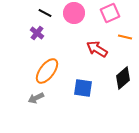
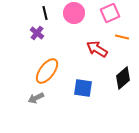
black line: rotated 48 degrees clockwise
orange line: moved 3 px left
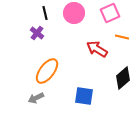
blue square: moved 1 px right, 8 px down
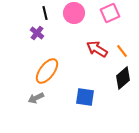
orange line: moved 14 px down; rotated 40 degrees clockwise
blue square: moved 1 px right, 1 px down
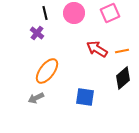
orange line: rotated 64 degrees counterclockwise
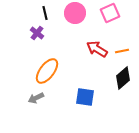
pink circle: moved 1 px right
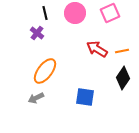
orange ellipse: moved 2 px left
black diamond: rotated 15 degrees counterclockwise
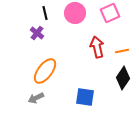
red arrow: moved 2 px up; rotated 45 degrees clockwise
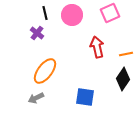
pink circle: moved 3 px left, 2 px down
orange line: moved 4 px right, 3 px down
black diamond: moved 1 px down
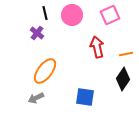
pink square: moved 2 px down
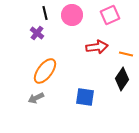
red arrow: rotated 95 degrees clockwise
orange line: rotated 24 degrees clockwise
black diamond: moved 1 px left
